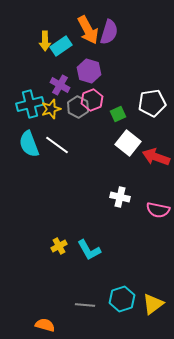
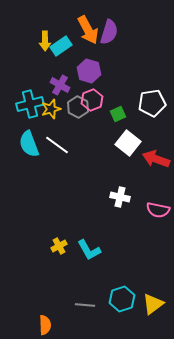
red arrow: moved 2 px down
orange semicircle: rotated 72 degrees clockwise
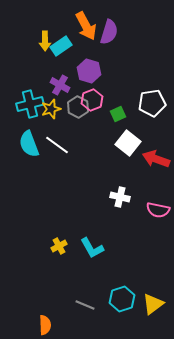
orange arrow: moved 2 px left, 4 px up
cyan L-shape: moved 3 px right, 2 px up
gray line: rotated 18 degrees clockwise
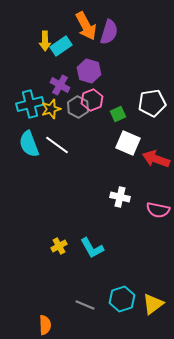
white square: rotated 15 degrees counterclockwise
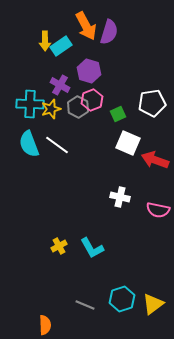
cyan cross: rotated 16 degrees clockwise
red arrow: moved 1 px left, 1 px down
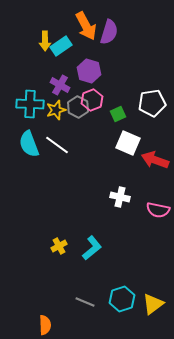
yellow star: moved 5 px right, 1 px down
cyan L-shape: rotated 100 degrees counterclockwise
gray line: moved 3 px up
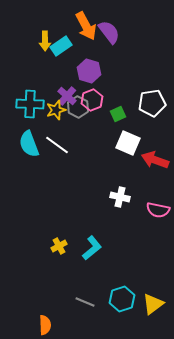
purple semicircle: rotated 55 degrees counterclockwise
purple cross: moved 7 px right, 11 px down; rotated 12 degrees clockwise
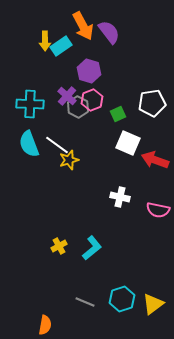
orange arrow: moved 3 px left
yellow star: moved 13 px right, 50 px down
orange semicircle: rotated 12 degrees clockwise
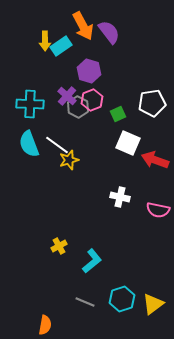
cyan L-shape: moved 13 px down
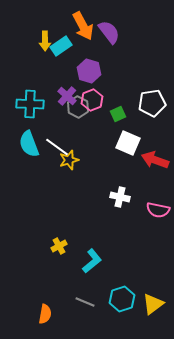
white line: moved 2 px down
orange semicircle: moved 11 px up
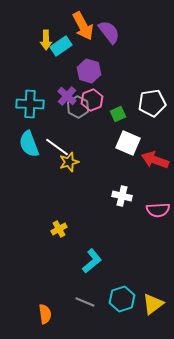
yellow arrow: moved 1 px right, 1 px up
yellow star: moved 2 px down
white cross: moved 2 px right, 1 px up
pink semicircle: rotated 15 degrees counterclockwise
yellow cross: moved 17 px up
orange semicircle: rotated 18 degrees counterclockwise
